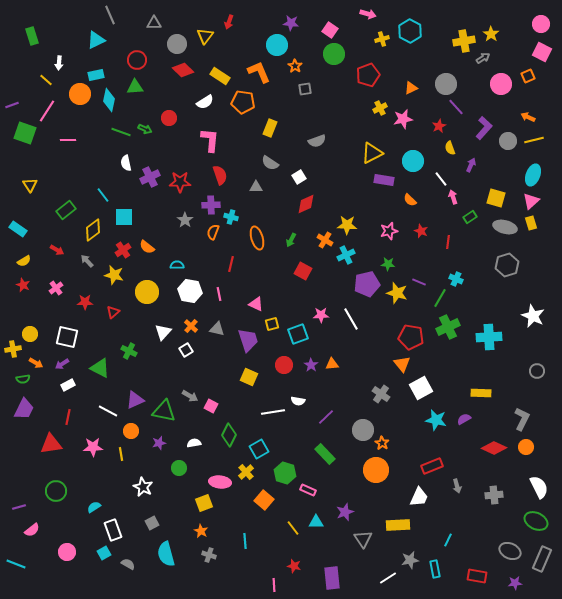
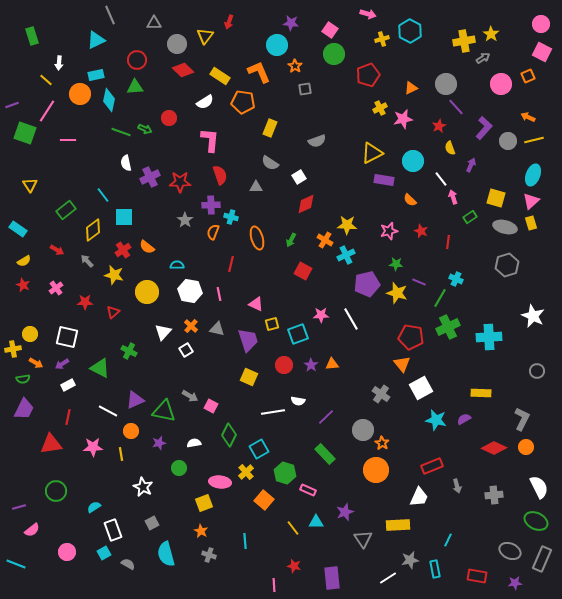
green star at (388, 264): moved 8 px right
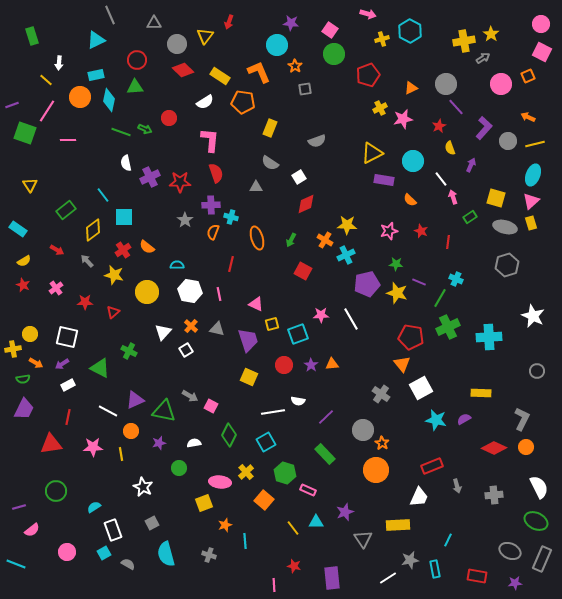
orange circle at (80, 94): moved 3 px down
yellow line at (534, 140): moved 1 px right, 4 px down
red semicircle at (220, 175): moved 4 px left, 2 px up
cyan square at (259, 449): moved 7 px right, 7 px up
orange star at (201, 531): moved 24 px right, 6 px up; rotated 24 degrees clockwise
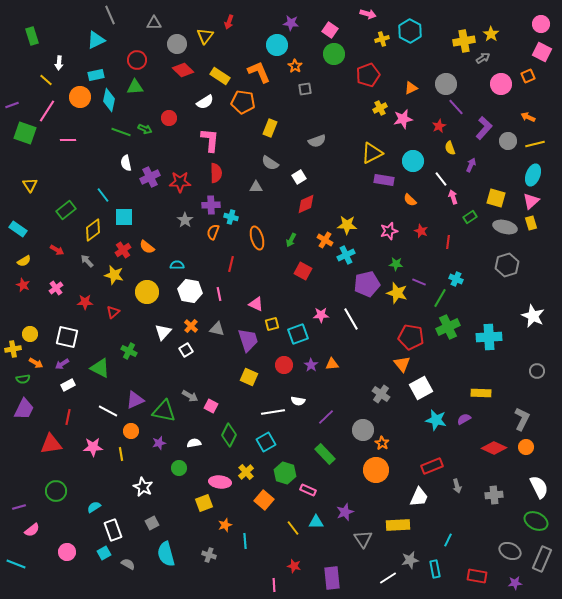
red semicircle at (216, 173): rotated 18 degrees clockwise
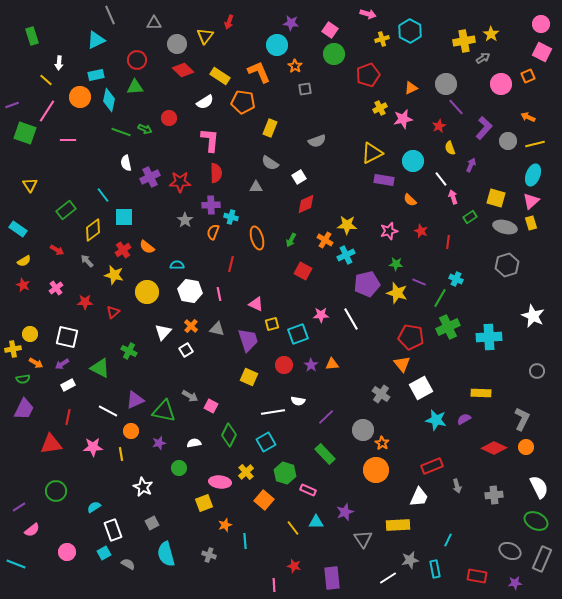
purple line at (19, 507): rotated 16 degrees counterclockwise
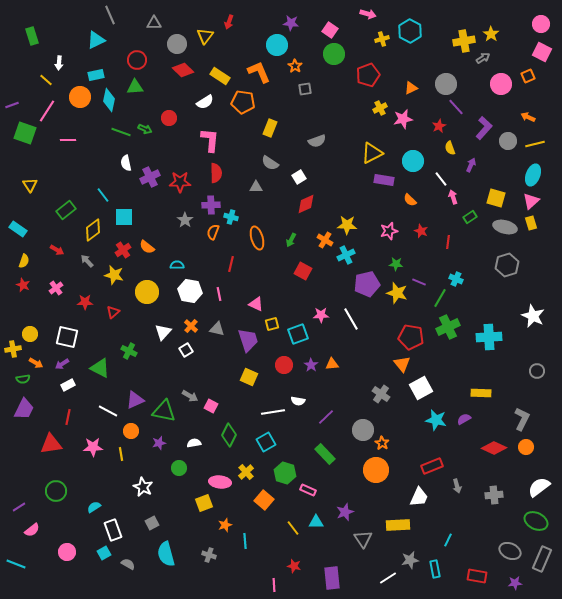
yellow semicircle at (24, 261): rotated 40 degrees counterclockwise
white semicircle at (539, 487): rotated 100 degrees counterclockwise
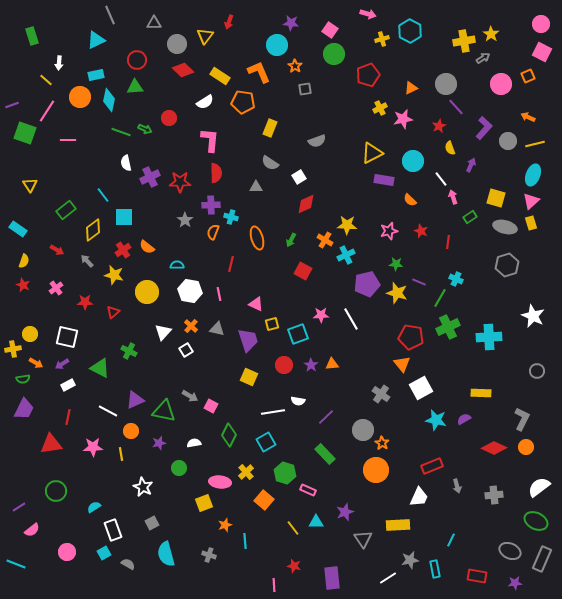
cyan line at (448, 540): moved 3 px right
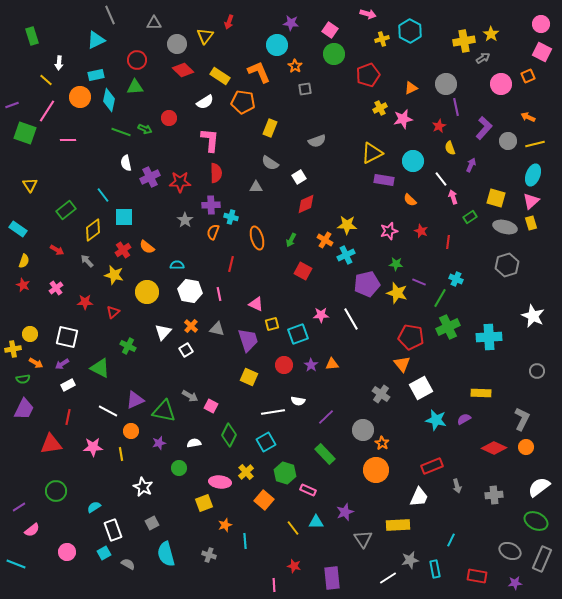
purple line at (456, 107): rotated 30 degrees clockwise
green cross at (129, 351): moved 1 px left, 5 px up
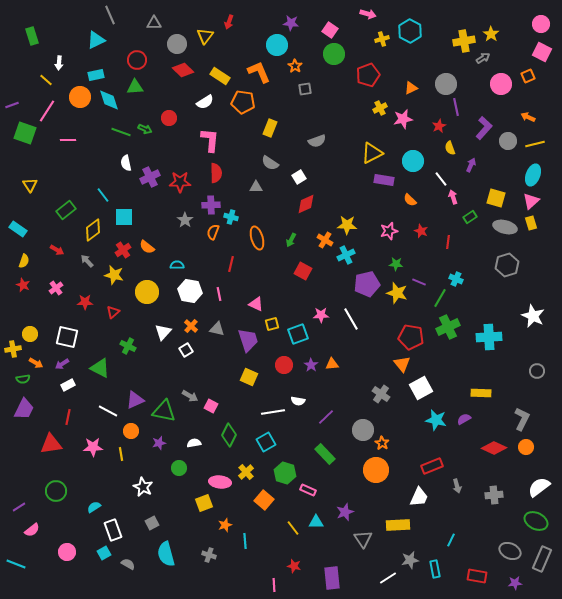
cyan diamond at (109, 100): rotated 30 degrees counterclockwise
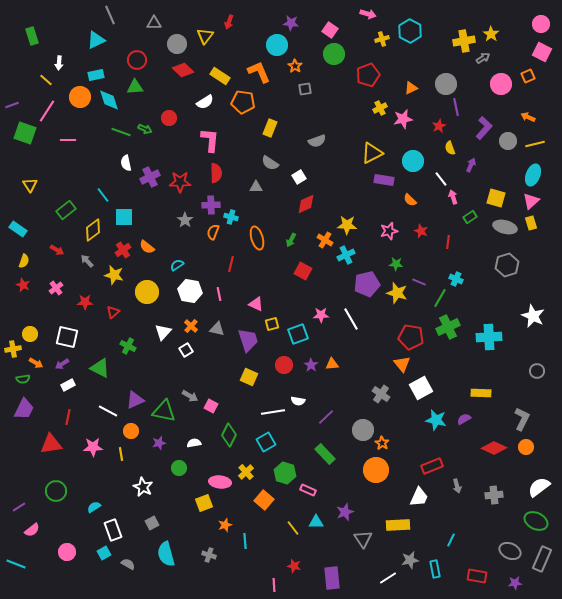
cyan semicircle at (177, 265): rotated 32 degrees counterclockwise
